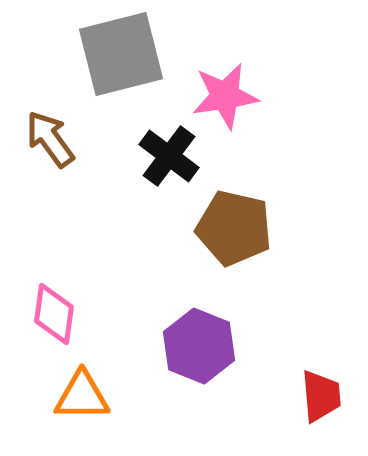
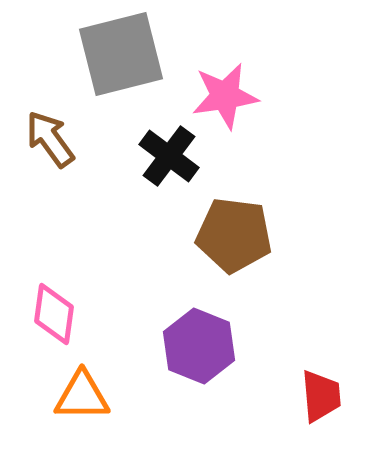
brown pentagon: moved 7 px down; rotated 6 degrees counterclockwise
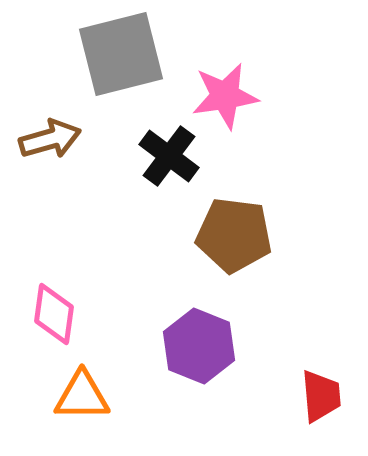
brown arrow: rotated 110 degrees clockwise
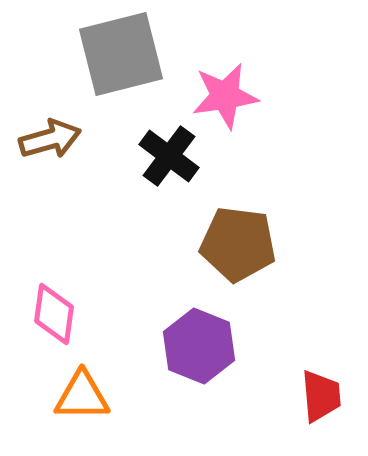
brown pentagon: moved 4 px right, 9 px down
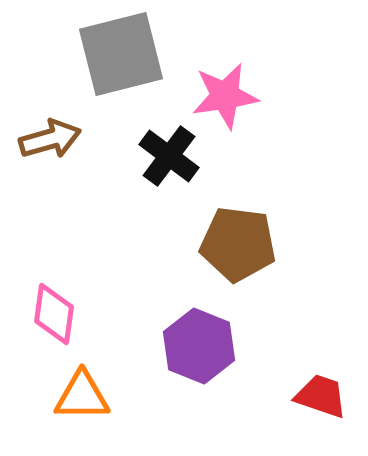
red trapezoid: rotated 66 degrees counterclockwise
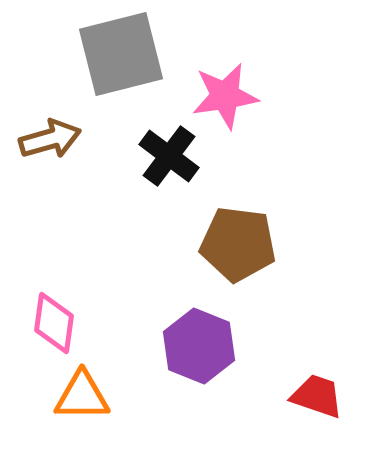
pink diamond: moved 9 px down
red trapezoid: moved 4 px left
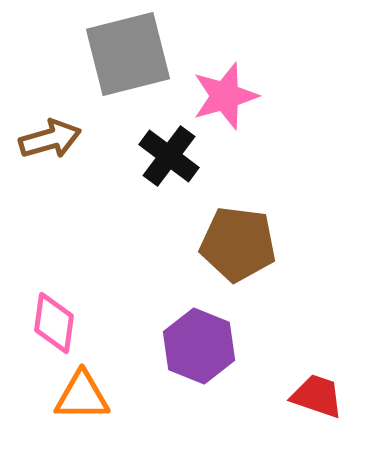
gray square: moved 7 px right
pink star: rotated 8 degrees counterclockwise
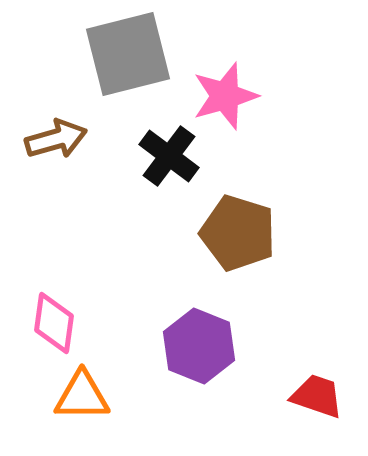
brown arrow: moved 6 px right
brown pentagon: moved 11 px up; rotated 10 degrees clockwise
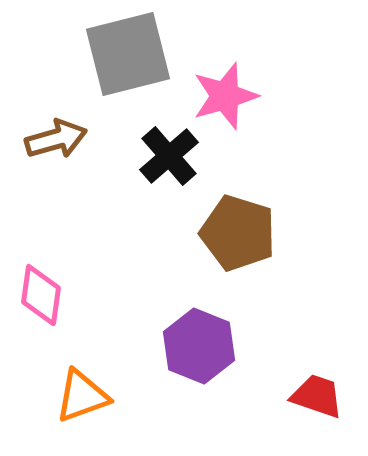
black cross: rotated 12 degrees clockwise
pink diamond: moved 13 px left, 28 px up
orange triangle: rotated 20 degrees counterclockwise
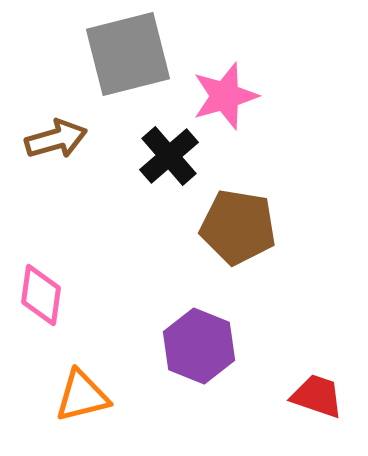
brown pentagon: moved 6 px up; rotated 8 degrees counterclockwise
orange triangle: rotated 6 degrees clockwise
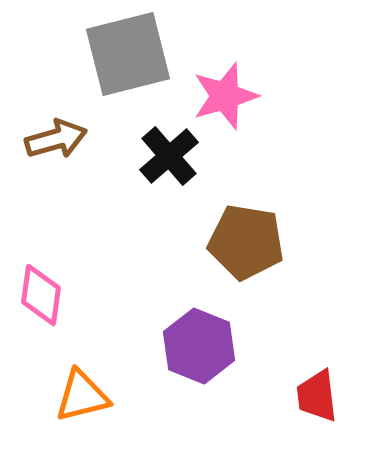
brown pentagon: moved 8 px right, 15 px down
red trapezoid: rotated 116 degrees counterclockwise
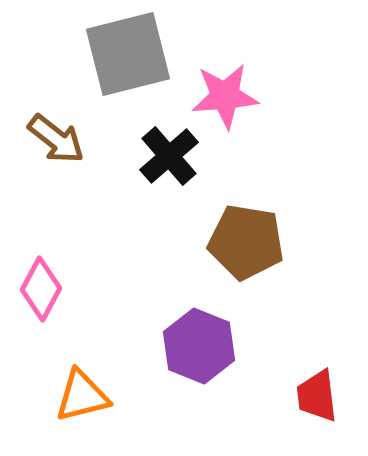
pink star: rotated 12 degrees clockwise
brown arrow: rotated 54 degrees clockwise
pink diamond: moved 6 px up; rotated 20 degrees clockwise
